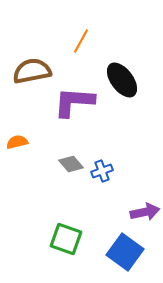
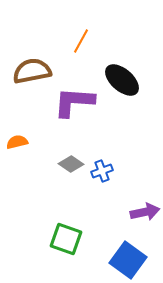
black ellipse: rotated 12 degrees counterclockwise
gray diamond: rotated 15 degrees counterclockwise
blue square: moved 3 px right, 8 px down
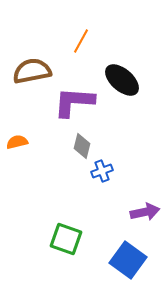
gray diamond: moved 11 px right, 18 px up; rotated 70 degrees clockwise
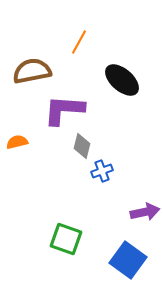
orange line: moved 2 px left, 1 px down
purple L-shape: moved 10 px left, 8 px down
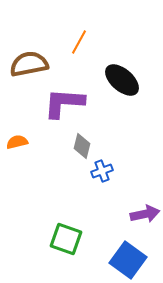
brown semicircle: moved 3 px left, 7 px up
purple L-shape: moved 7 px up
purple arrow: moved 2 px down
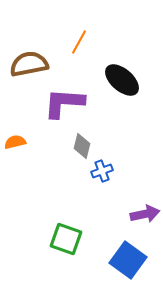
orange semicircle: moved 2 px left
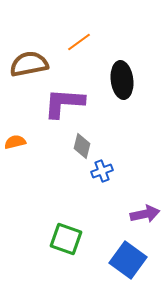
orange line: rotated 25 degrees clockwise
black ellipse: rotated 42 degrees clockwise
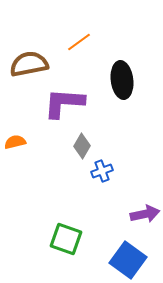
gray diamond: rotated 15 degrees clockwise
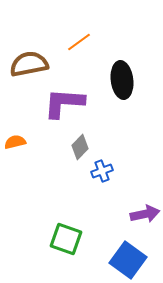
gray diamond: moved 2 px left, 1 px down; rotated 15 degrees clockwise
